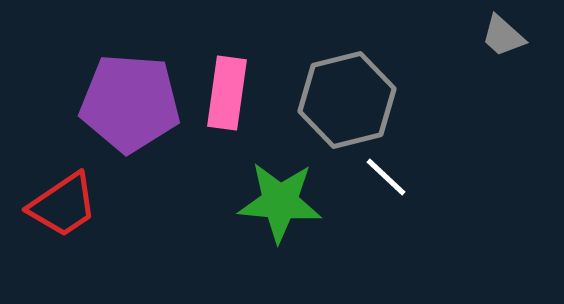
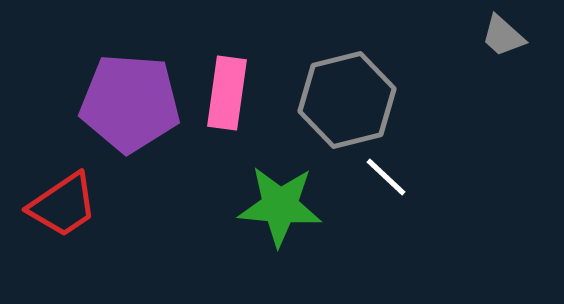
green star: moved 4 px down
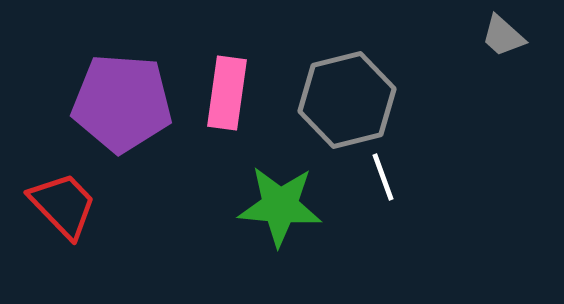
purple pentagon: moved 8 px left
white line: moved 3 px left; rotated 27 degrees clockwise
red trapezoid: rotated 100 degrees counterclockwise
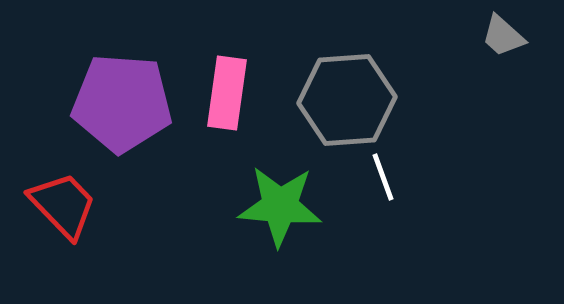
gray hexagon: rotated 10 degrees clockwise
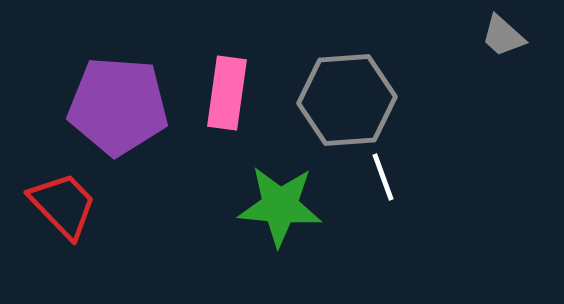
purple pentagon: moved 4 px left, 3 px down
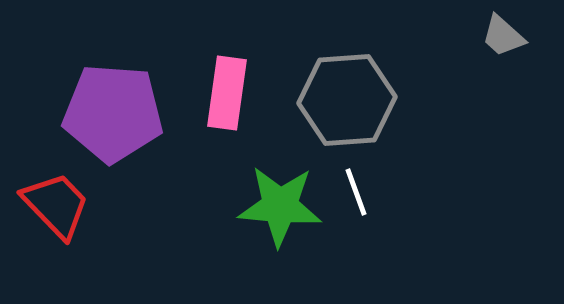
purple pentagon: moved 5 px left, 7 px down
white line: moved 27 px left, 15 px down
red trapezoid: moved 7 px left
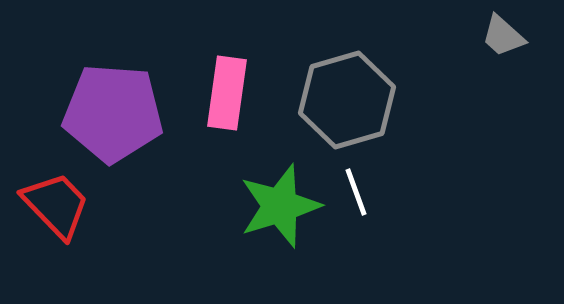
gray hexagon: rotated 12 degrees counterclockwise
green star: rotated 22 degrees counterclockwise
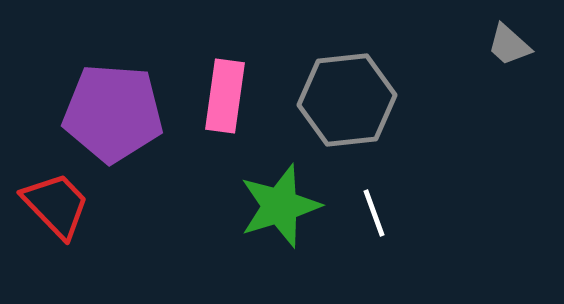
gray trapezoid: moved 6 px right, 9 px down
pink rectangle: moved 2 px left, 3 px down
gray hexagon: rotated 10 degrees clockwise
white line: moved 18 px right, 21 px down
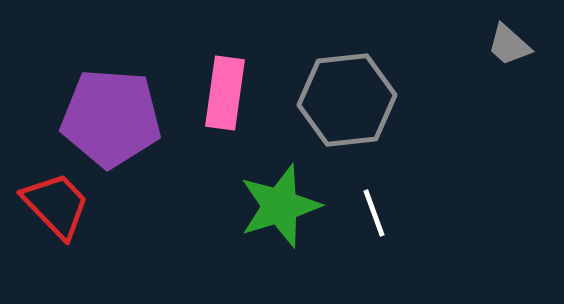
pink rectangle: moved 3 px up
purple pentagon: moved 2 px left, 5 px down
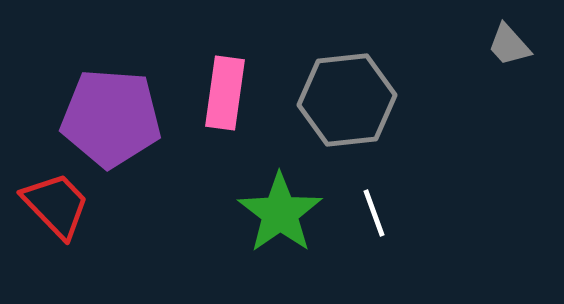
gray trapezoid: rotated 6 degrees clockwise
green star: moved 7 px down; rotated 18 degrees counterclockwise
